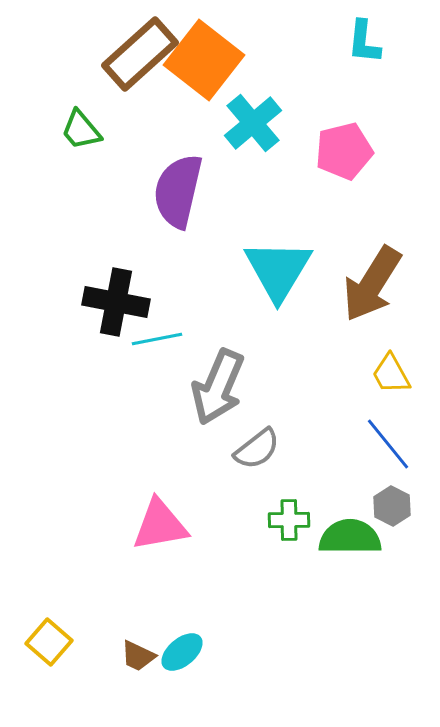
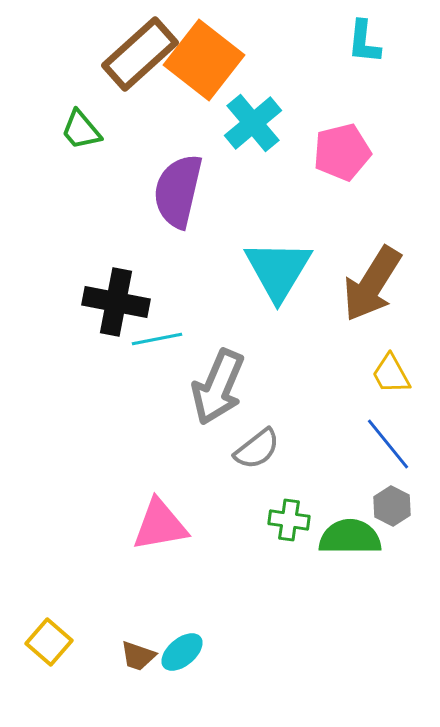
pink pentagon: moved 2 px left, 1 px down
green cross: rotated 9 degrees clockwise
brown trapezoid: rotated 6 degrees counterclockwise
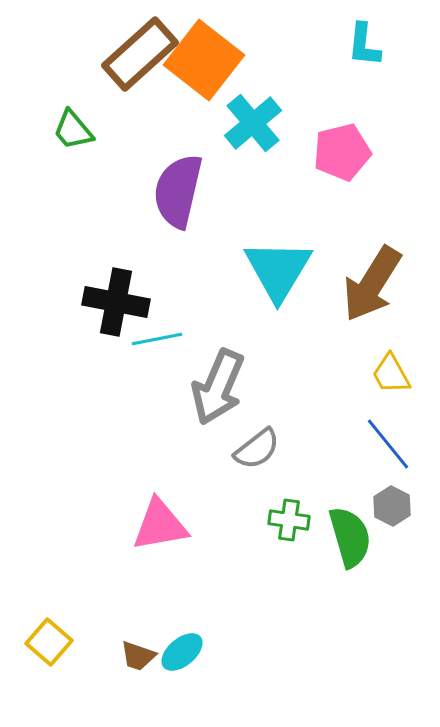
cyan L-shape: moved 3 px down
green trapezoid: moved 8 px left
green semicircle: rotated 74 degrees clockwise
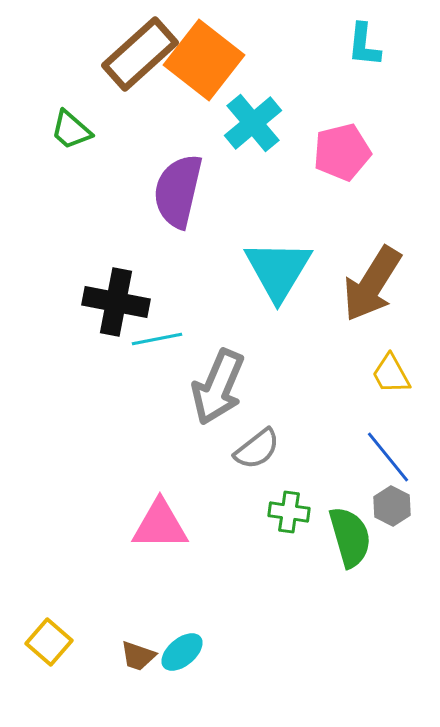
green trapezoid: moved 2 px left; rotated 9 degrees counterclockwise
blue line: moved 13 px down
green cross: moved 8 px up
pink triangle: rotated 10 degrees clockwise
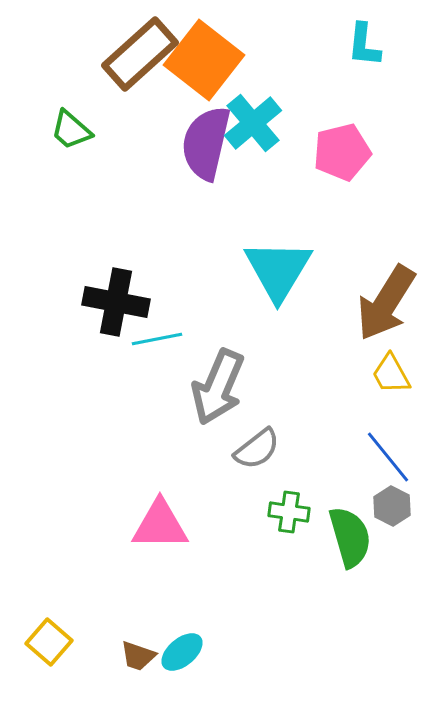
purple semicircle: moved 28 px right, 48 px up
brown arrow: moved 14 px right, 19 px down
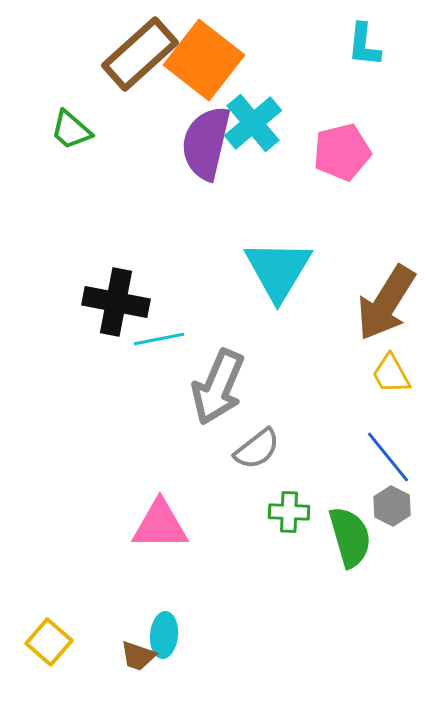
cyan line: moved 2 px right
green cross: rotated 6 degrees counterclockwise
cyan ellipse: moved 18 px left, 17 px up; rotated 45 degrees counterclockwise
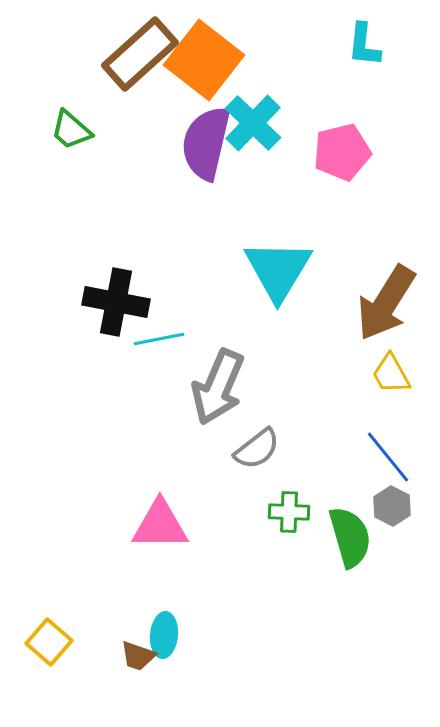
cyan cross: rotated 6 degrees counterclockwise
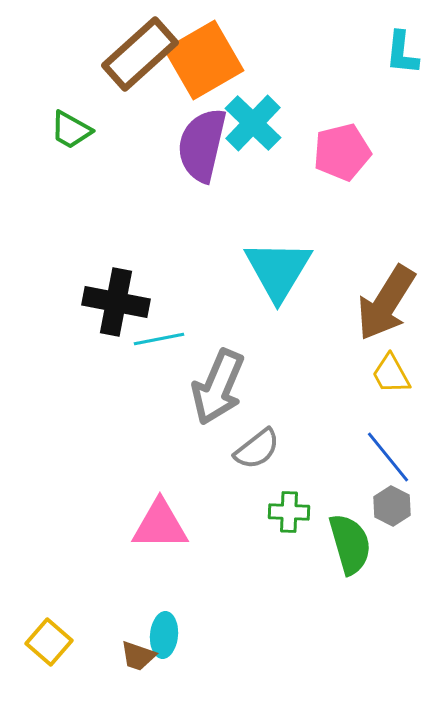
cyan L-shape: moved 38 px right, 8 px down
orange square: rotated 22 degrees clockwise
green trapezoid: rotated 12 degrees counterclockwise
purple semicircle: moved 4 px left, 2 px down
green semicircle: moved 7 px down
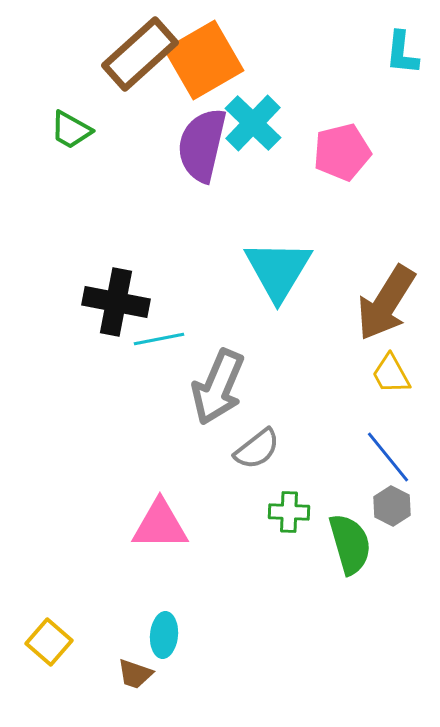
brown trapezoid: moved 3 px left, 18 px down
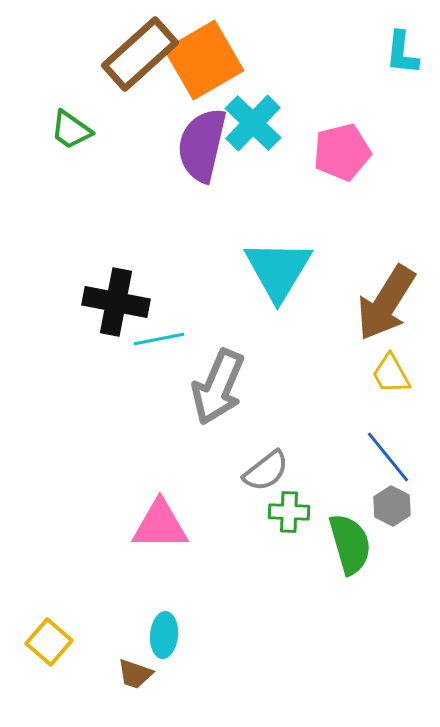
green trapezoid: rotated 6 degrees clockwise
gray semicircle: moved 9 px right, 22 px down
